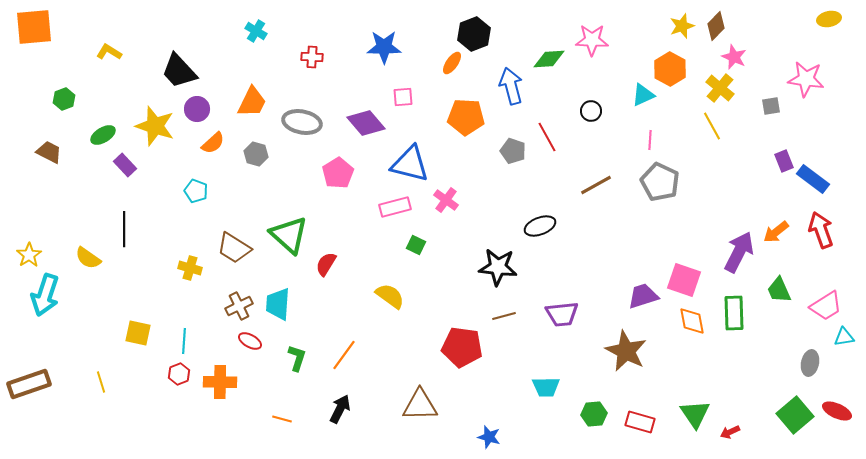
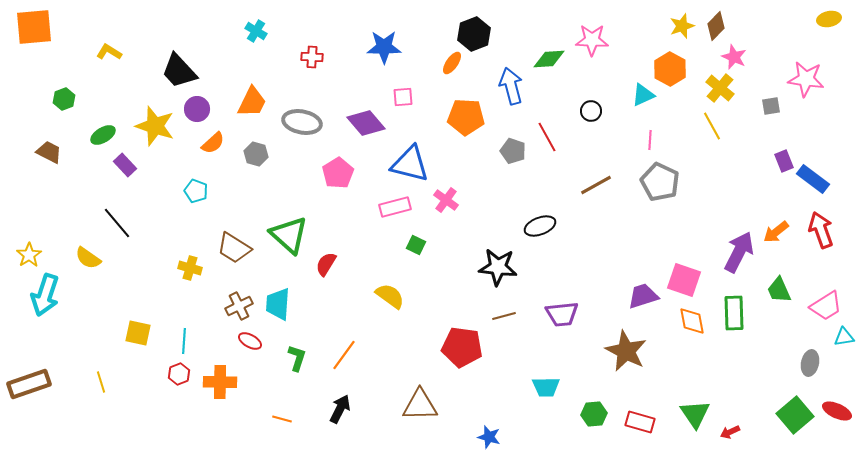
black line at (124, 229): moved 7 px left, 6 px up; rotated 40 degrees counterclockwise
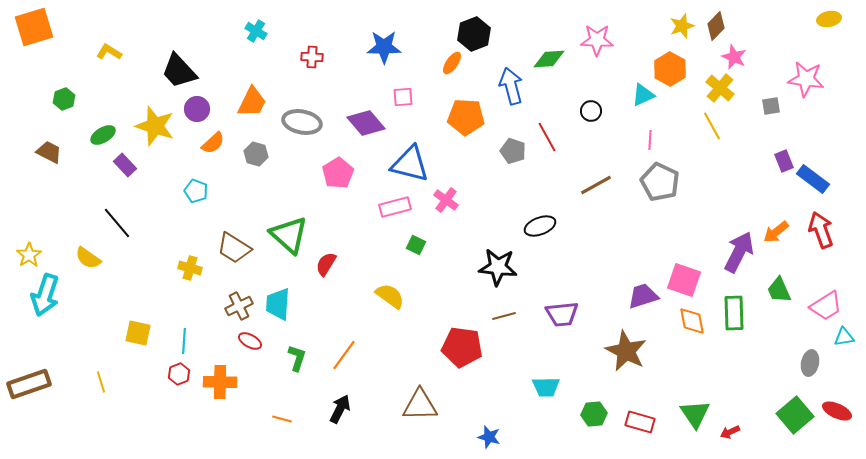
orange square at (34, 27): rotated 12 degrees counterclockwise
pink star at (592, 40): moved 5 px right
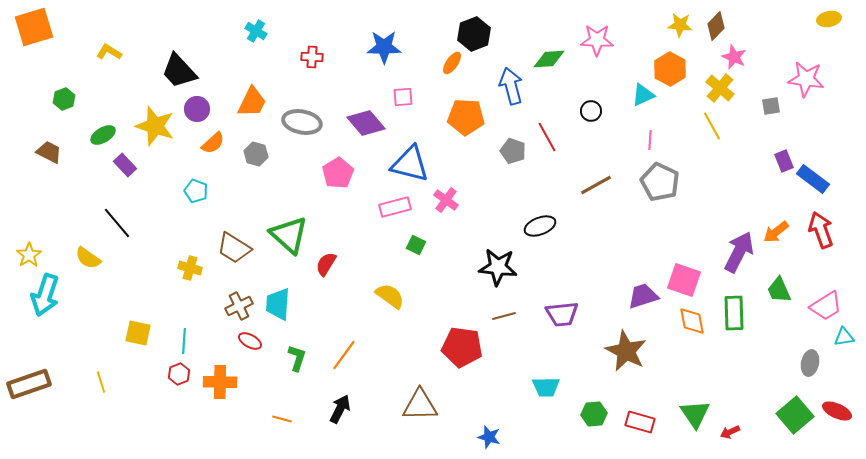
yellow star at (682, 26): moved 2 px left, 1 px up; rotated 25 degrees clockwise
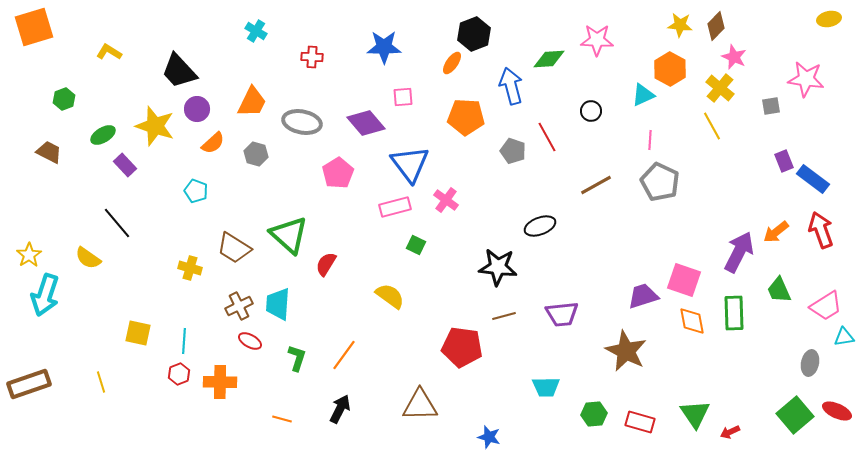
blue triangle at (410, 164): rotated 39 degrees clockwise
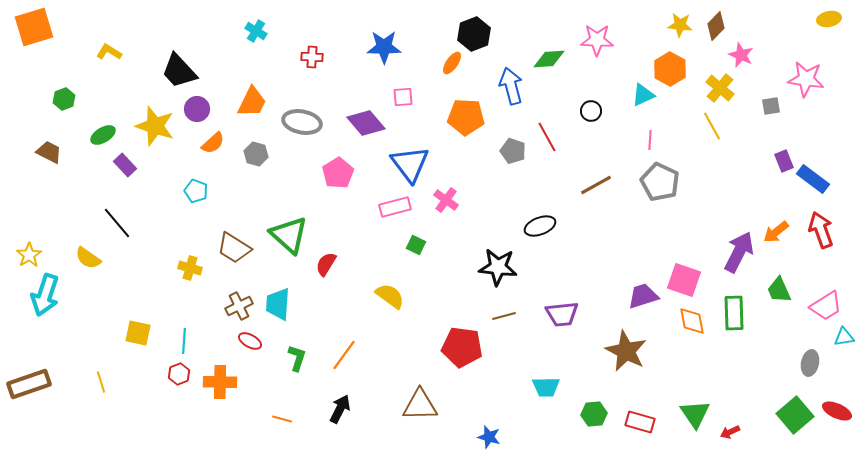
pink star at (734, 57): moved 7 px right, 2 px up
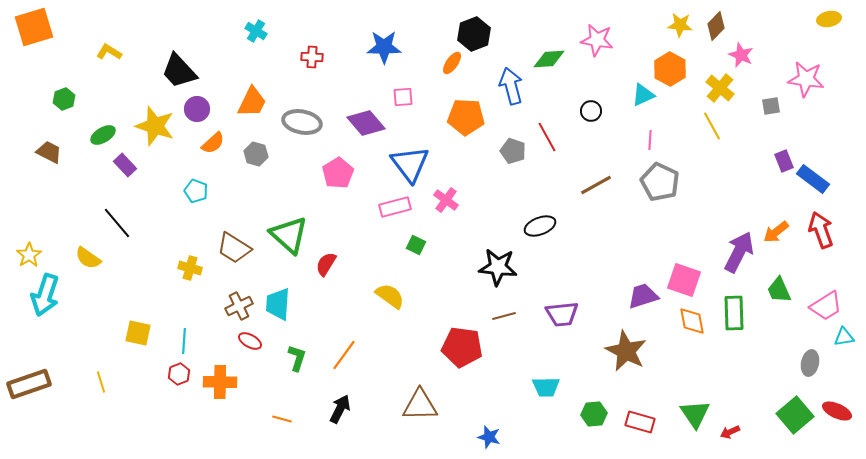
pink star at (597, 40): rotated 8 degrees clockwise
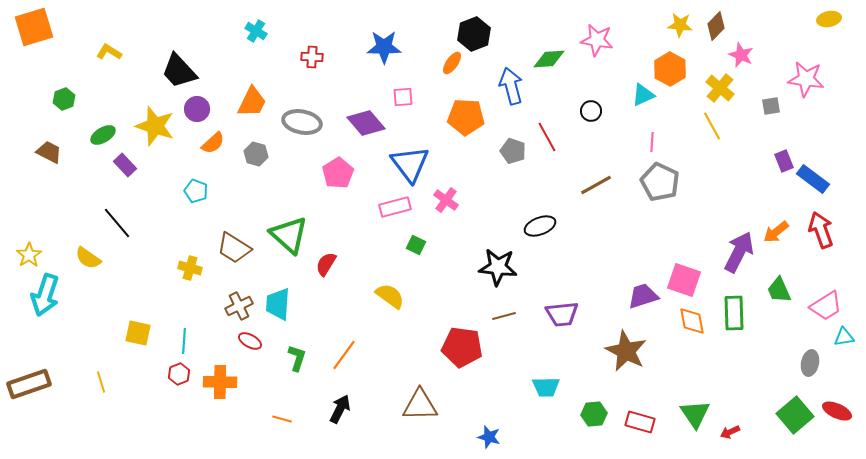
pink line at (650, 140): moved 2 px right, 2 px down
